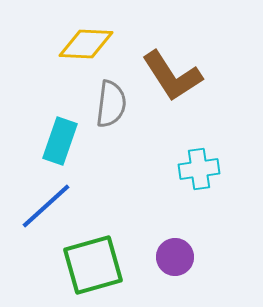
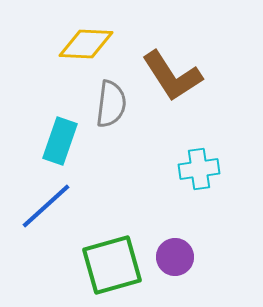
green square: moved 19 px right
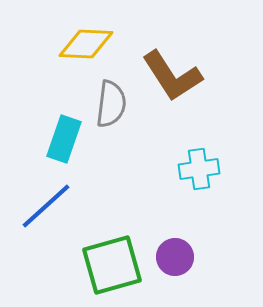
cyan rectangle: moved 4 px right, 2 px up
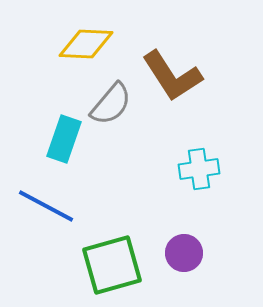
gray semicircle: rotated 33 degrees clockwise
blue line: rotated 70 degrees clockwise
purple circle: moved 9 px right, 4 px up
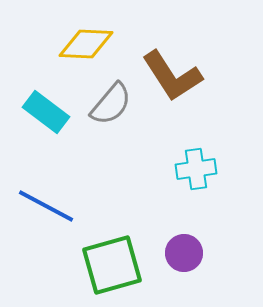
cyan rectangle: moved 18 px left, 27 px up; rotated 72 degrees counterclockwise
cyan cross: moved 3 px left
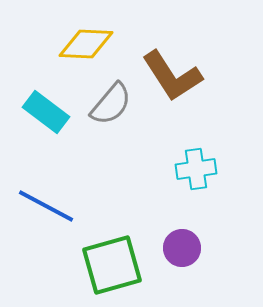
purple circle: moved 2 px left, 5 px up
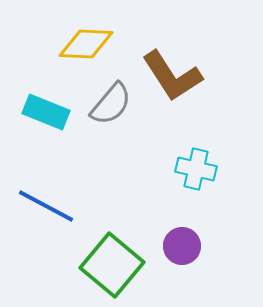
cyan rectangle: rotated 15 degrees counterclockwise
cyan cross: rotated 21 degrees clockwise
purple circle: moved 2 px up
green square: rotated 34 degrees counterclockwise
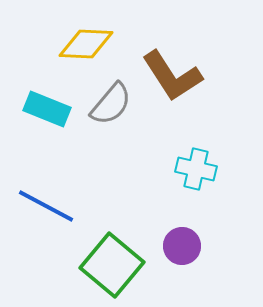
cyan rectangle: moved 1 px right, 3 px up
